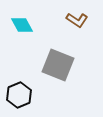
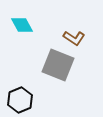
brown L-shape: moved 3 px left, 18 px down
black hexagon: moved 1 px right, 5 px down
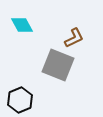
brown L-shape: rotated 60 degrees counterclockwise
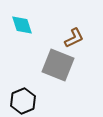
cyan diamond: rotated 10 degrees clockwise
black hexagon: moved 3 px right, 1 px down
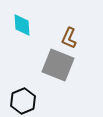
cyan diamond: rotated 15 degrees clockwise
brown L-shape: moved 5 px left; rotated 140 degrees clockwise
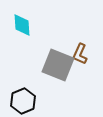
brown L-shape: moved 11 px right, 16 px down
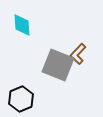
brown L-shape: moved 2 px left; rotated 20 degrees clockwise
black hexagon: moved 2 px left, 2 px up
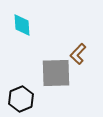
gray square: moved 2 px left, 8 px down; rotated 24 degrees counterclockwise
